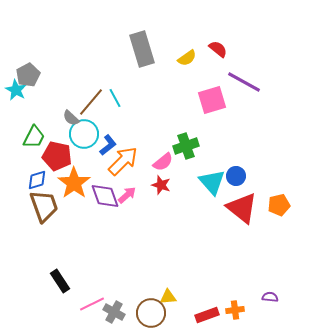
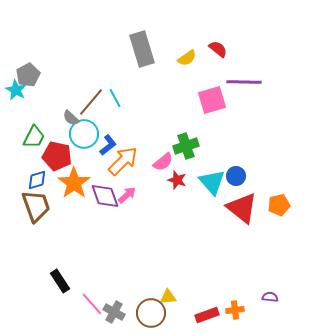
purple line: rotated 28 degrees counterclockwise
red star: moved 16 px right, 5 px up
brown trapezoid: moved 8 px left
pink line: rotated 75 degrees clockwise
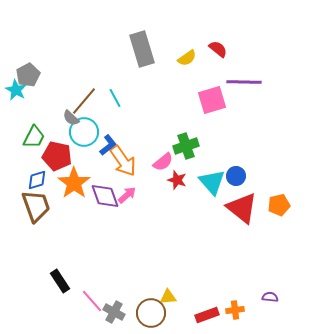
brown line: moved 7 px left, 1 px up
cyan circle: moved 2 px up
orange arrow: rotated 100 degrees clockwise
pink line: moved 3 px up
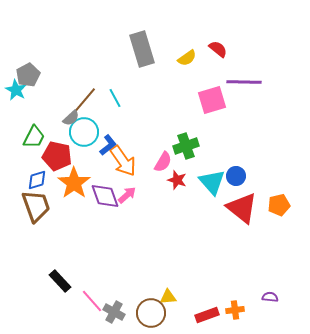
gray semicircle: rotated 84 degrees counterclockwise
pink semicircle: rotated 20 degrees counterclockwise
black rectangle: rotated 10 degrees counterclockwise
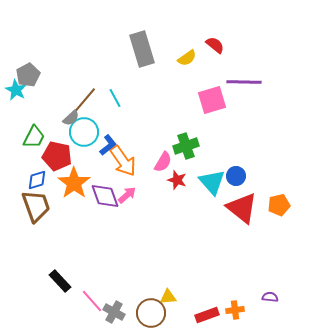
red semicircle: moved 3 px left, 4 px up
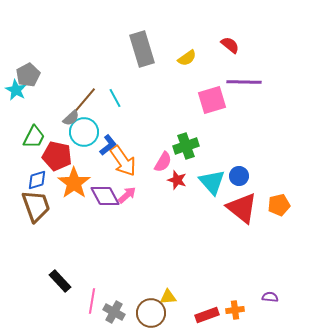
red semicircle: moved 15 px right
blue circle: moved 3 px right
purple diamond: rotated 8 degrees counterclockwise
pink line: rotated 50 degrees clockwise
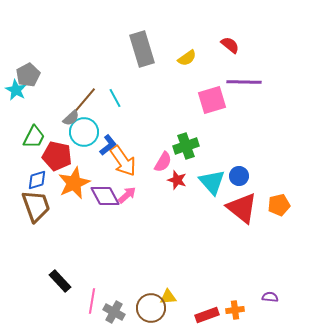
orange star: rotated 12 degrees clockwise
brown circle: moved 5 px up
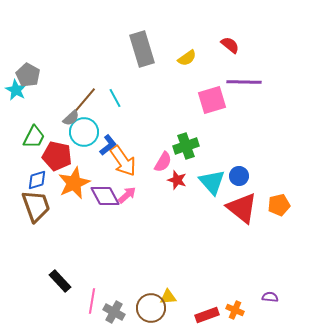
gray pentagon: rotated 15 degrees counterclockwise
orange cross: rotated 30 degrees clockwise
